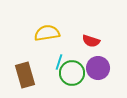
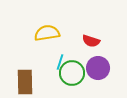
cyan line: moved 1 px right
brown rectangle: moved 7 px down; rotated 15 degrees clockwise
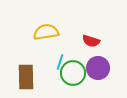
yellow semicircle: moved 1 px left, 1 px up
green circle: moved 1 px right
brown rectangle: moved 1 px right, 5 px up
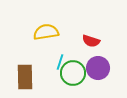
brown rectangle: moved 1 px left
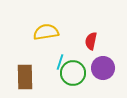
red semicircle: rotated 84 degrees clockwise
purple circle: moved 5 px right
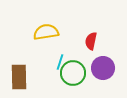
brown rectangle: moved 6 px left
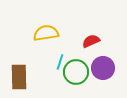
yellow semicircle: moved 1 px down
red semicircle: rotated 54 degrees clockwise
green circle: moved 3 px right, 1 px up
